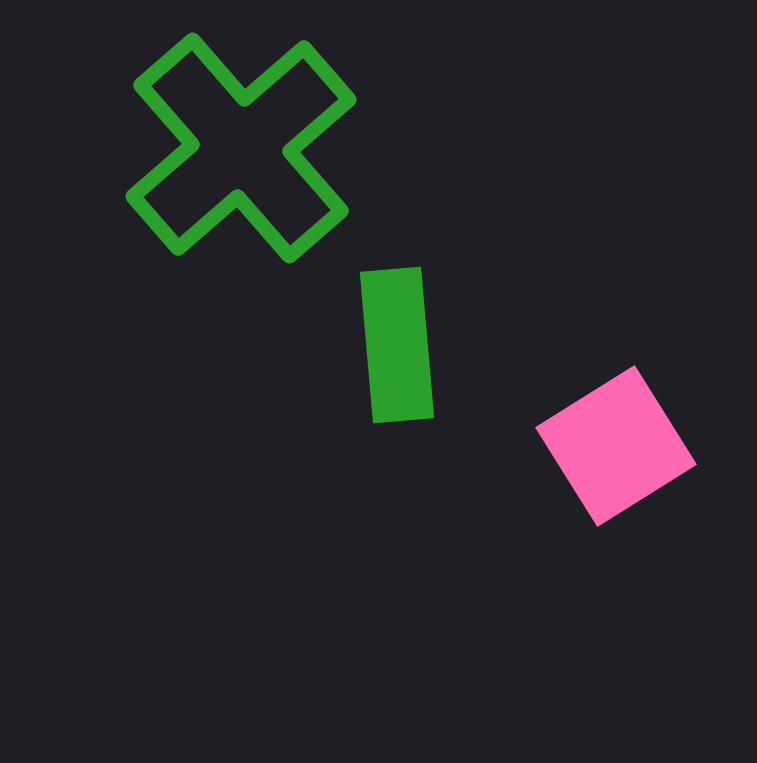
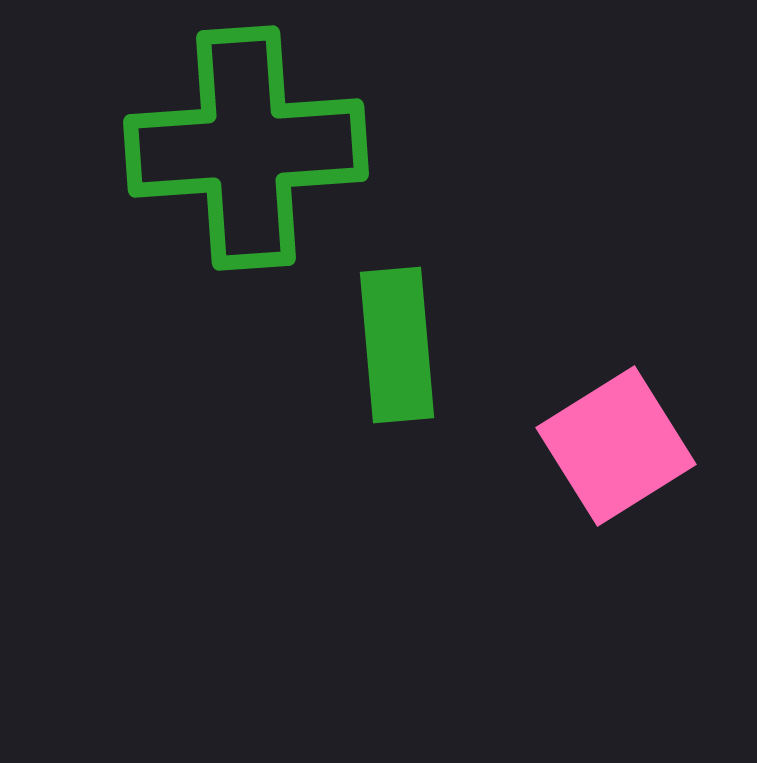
green cross: moved 5 px right; rotated 37 degrees clockwise
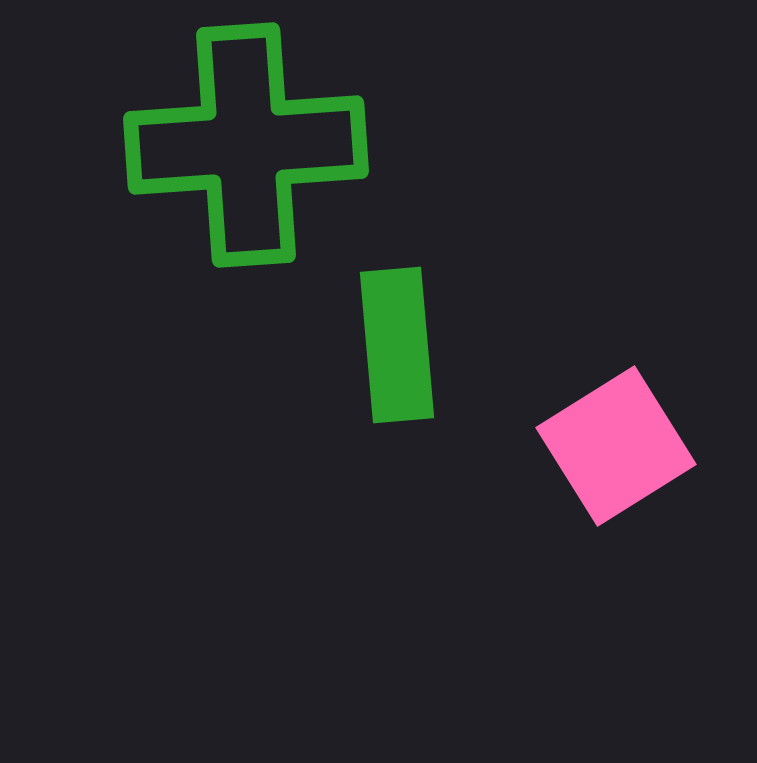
green cross: moved 3 px up
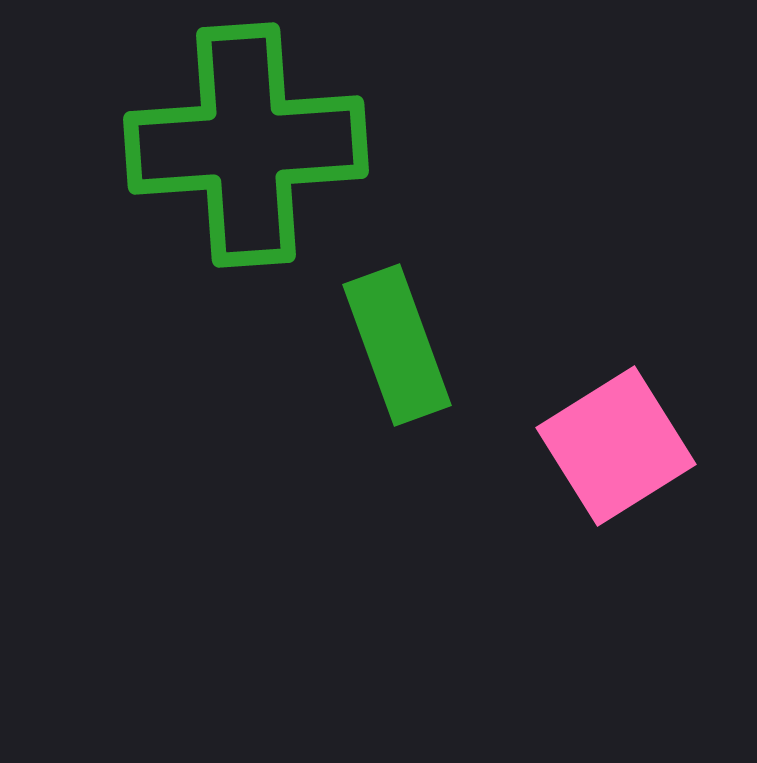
green rectangle: rotated 15 degrees counterclockwise
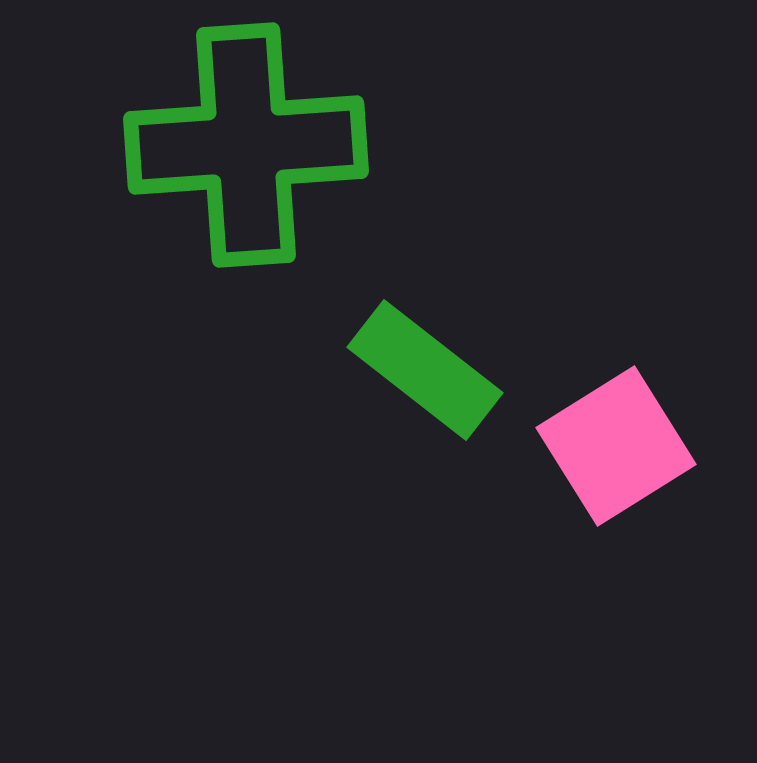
green rectangle: moved 28 px right, 25 px down; rotated 32 degrees counterclockwise
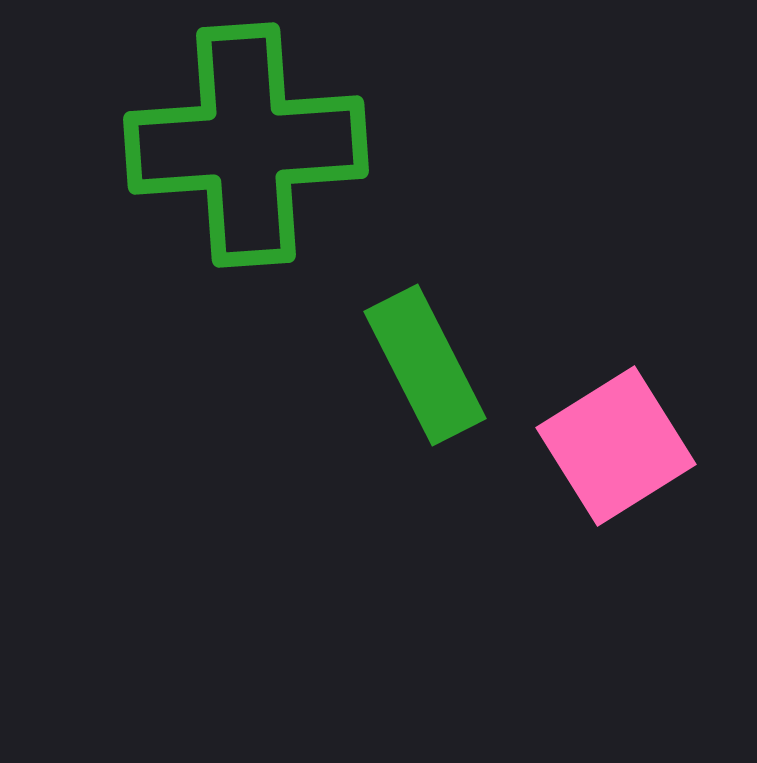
green rectangle: moved 5 px up; rotated 25 degrees clockwise
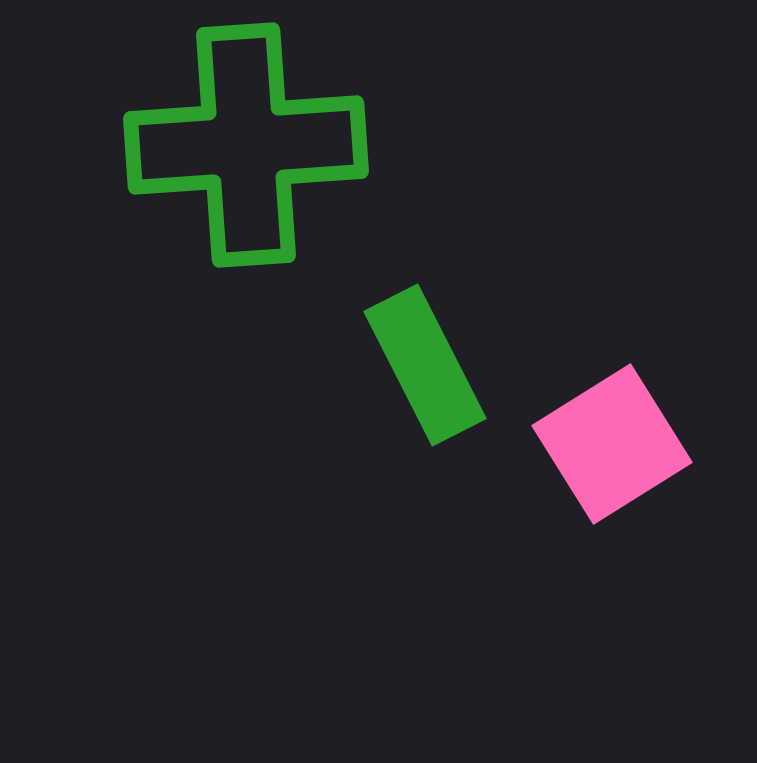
pink square: moved 4 px left, 2 px up
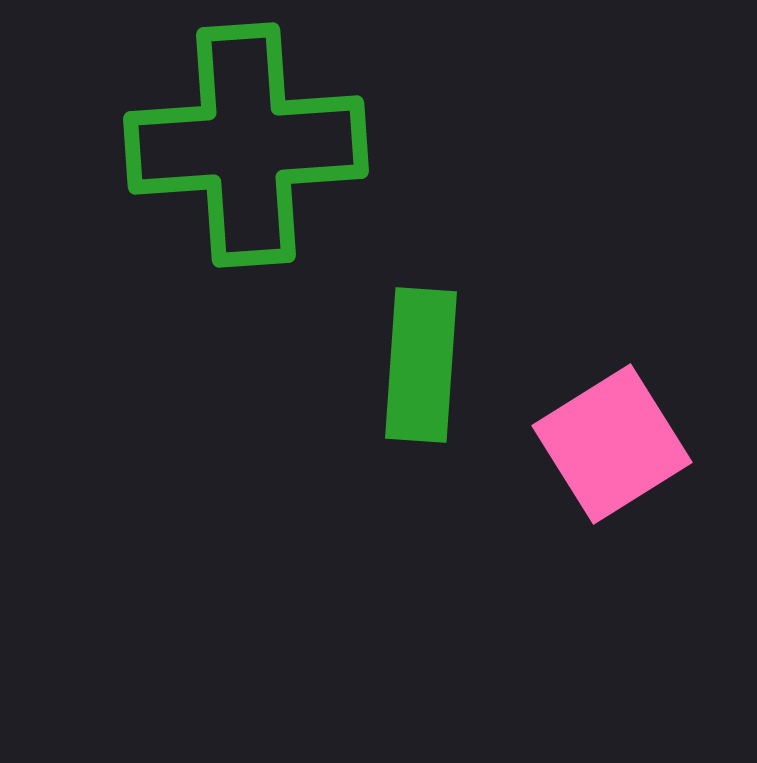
green rectangle: moved 4 px left; rotated 31 degrees clockwise
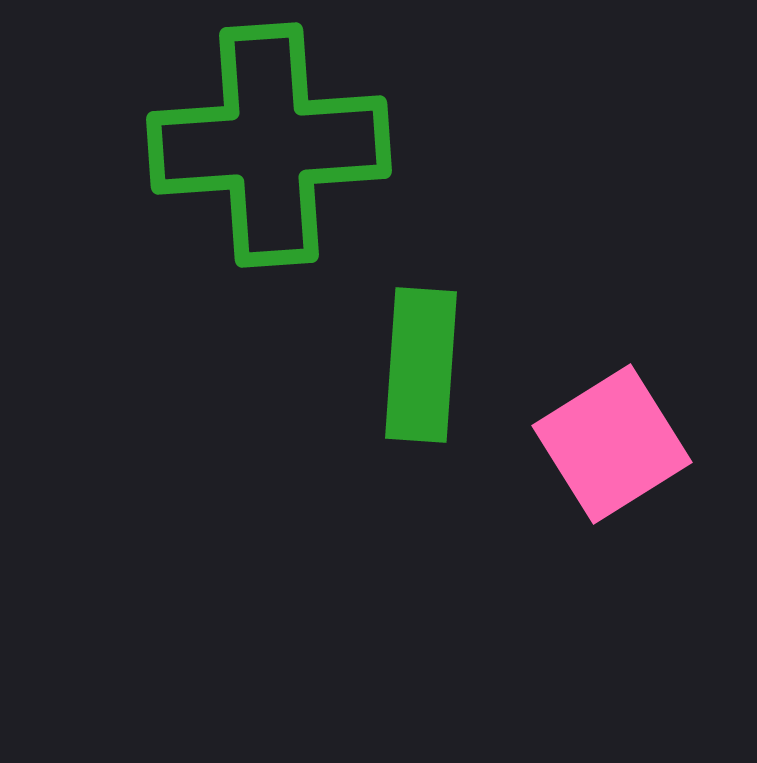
green cross: moved 23 px right
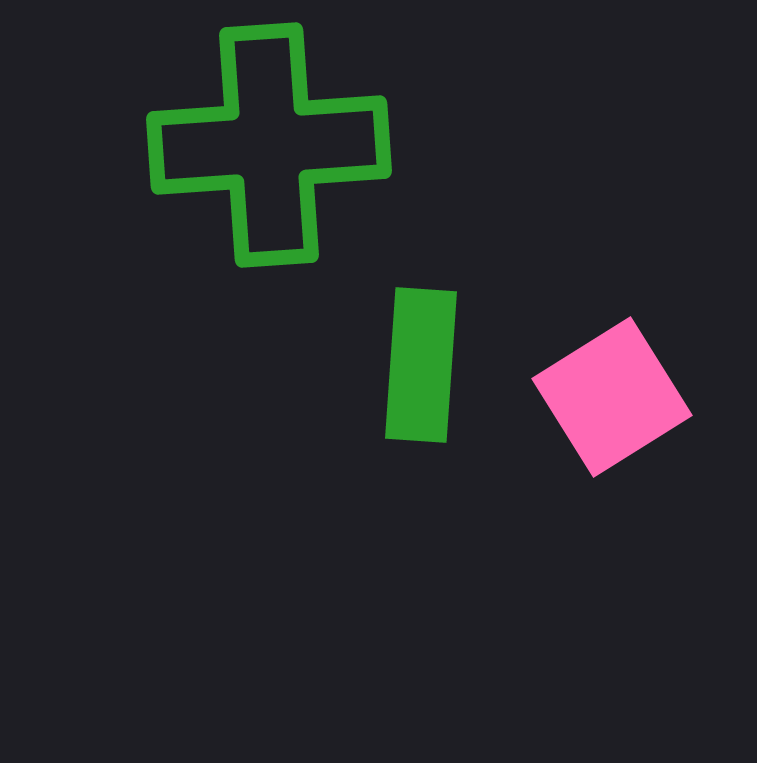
pink square: moved 47 px up
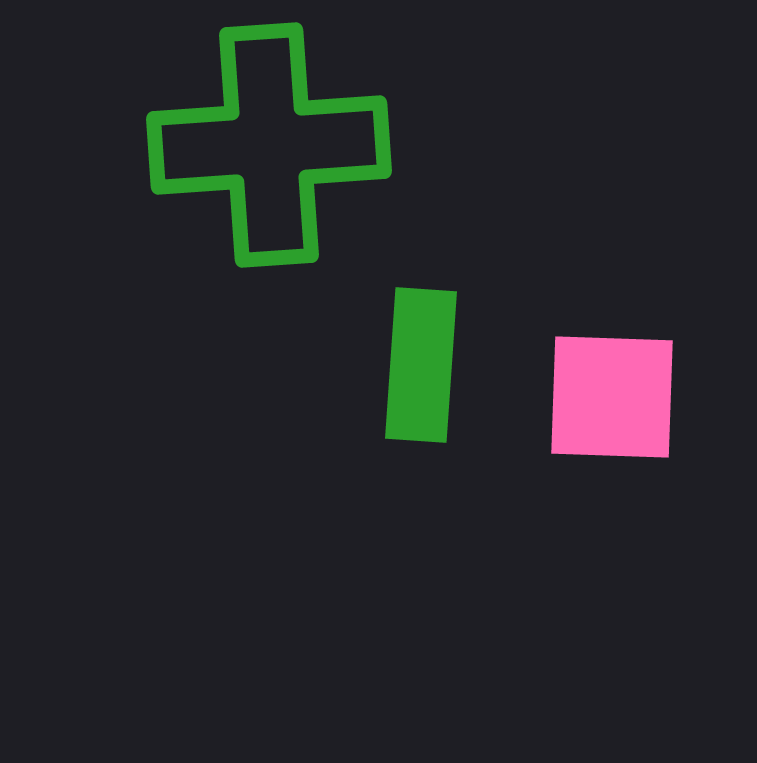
pink square: rotated 34 degrees clockwise
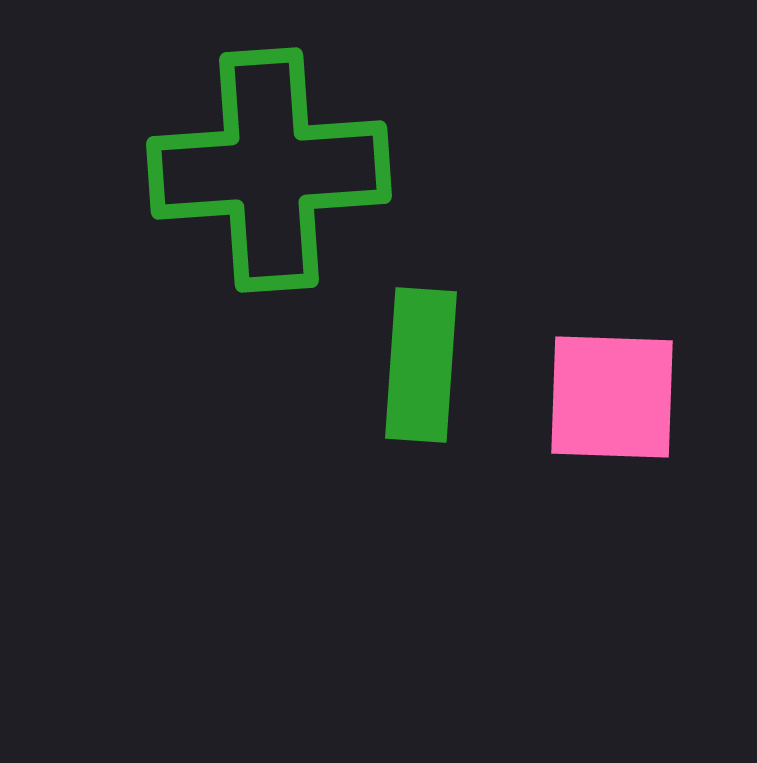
green cross: moved 25 px down
